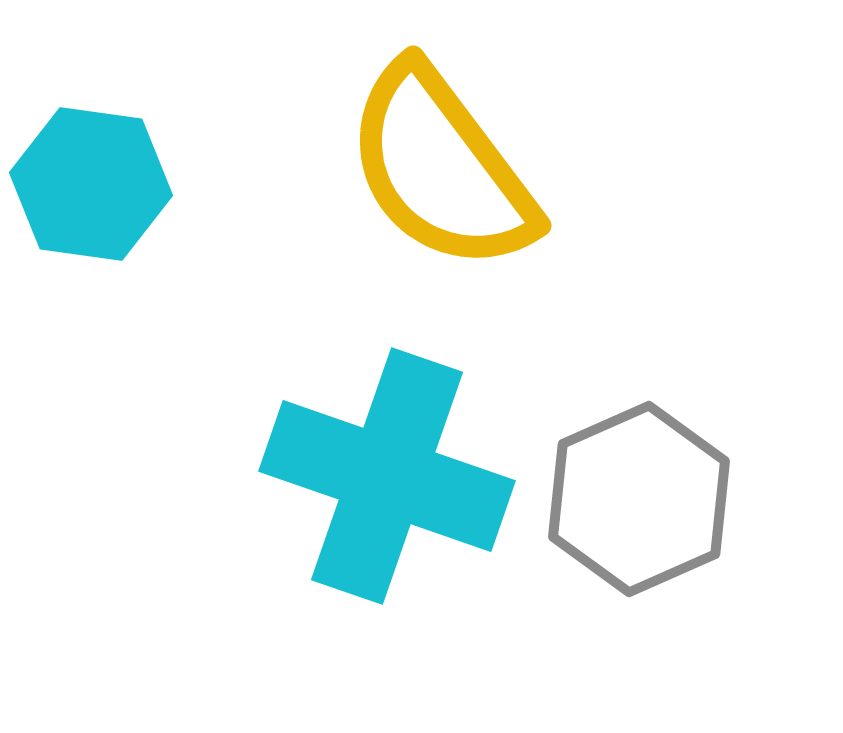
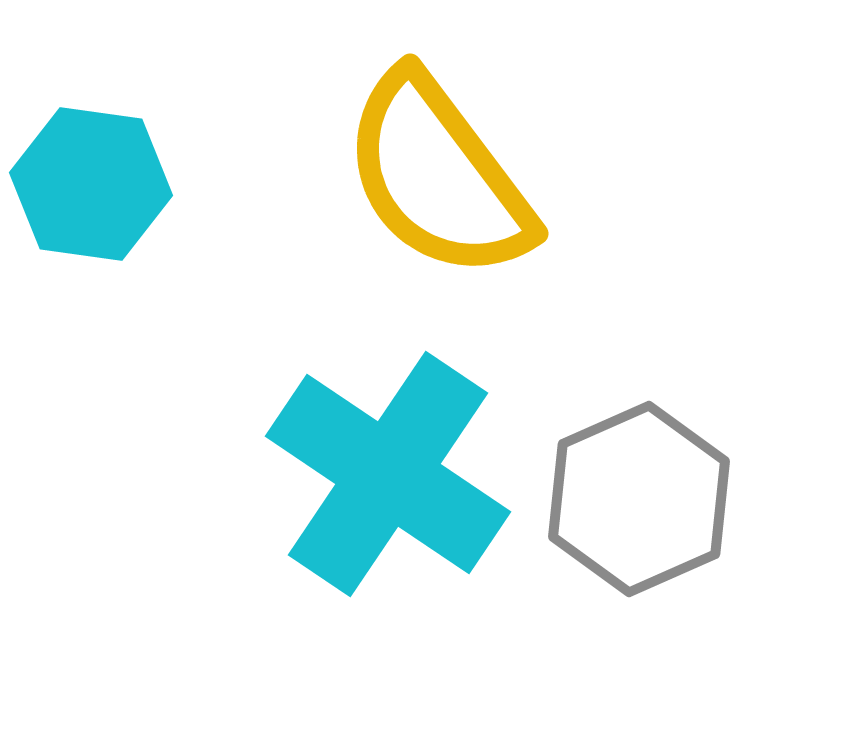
yellow semicircle: moved 3 px left, 8 px down
cyan cross: moved 1 px right, 2 px up; rotated 15 degrees clockwise
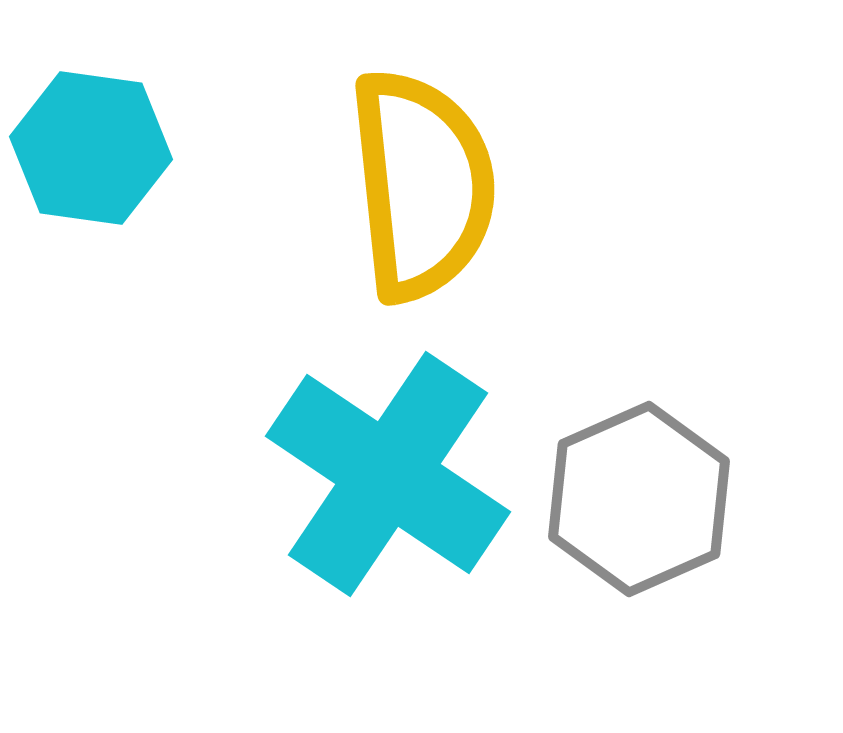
yellow semicircle: moved 16 px left, 9 px down; rotated 149 degrees counterclockwise
cyan hexagon: moved 36 px up
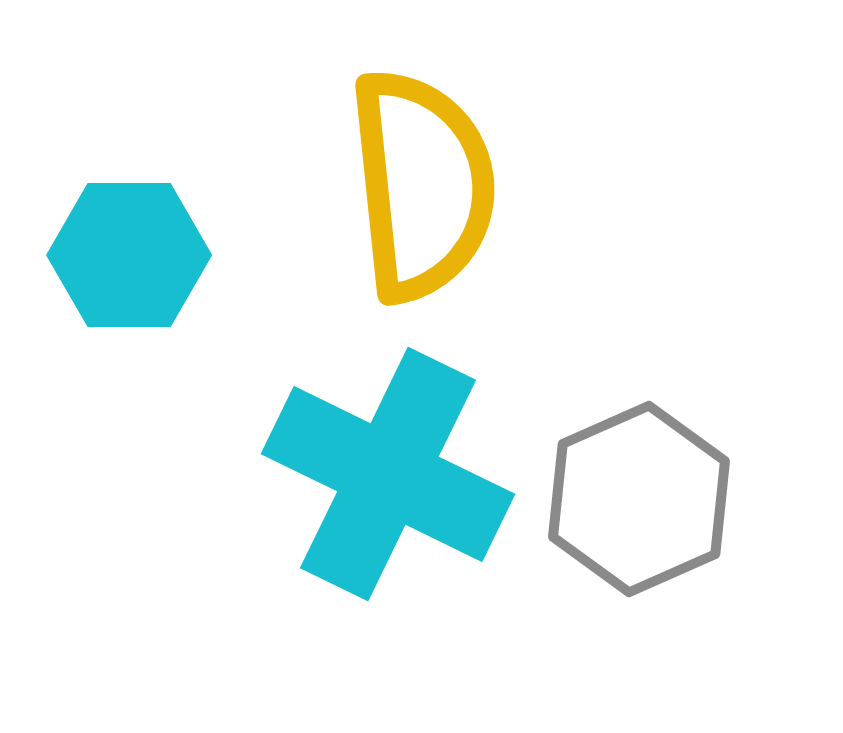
cyan hexagon: moved 38 px right, 107 px down; rotated 8 degrees counterclockwise
cyan cross: rotated 8 degrees counterclockwise
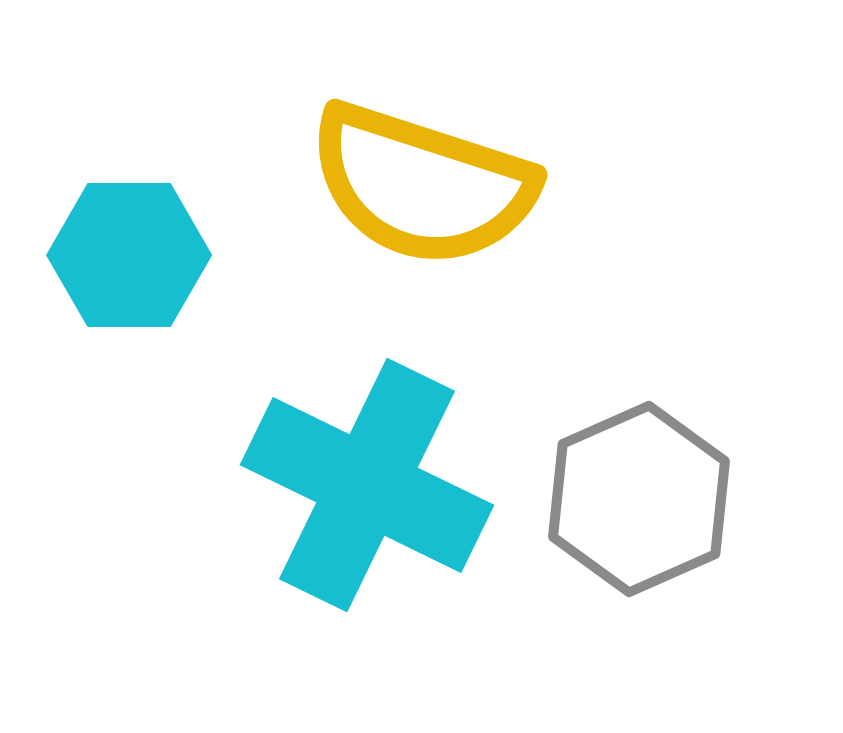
yellow semicircle: rotated 114 degrees clockwise
cyan cross: moved 21 px left, 11 px down
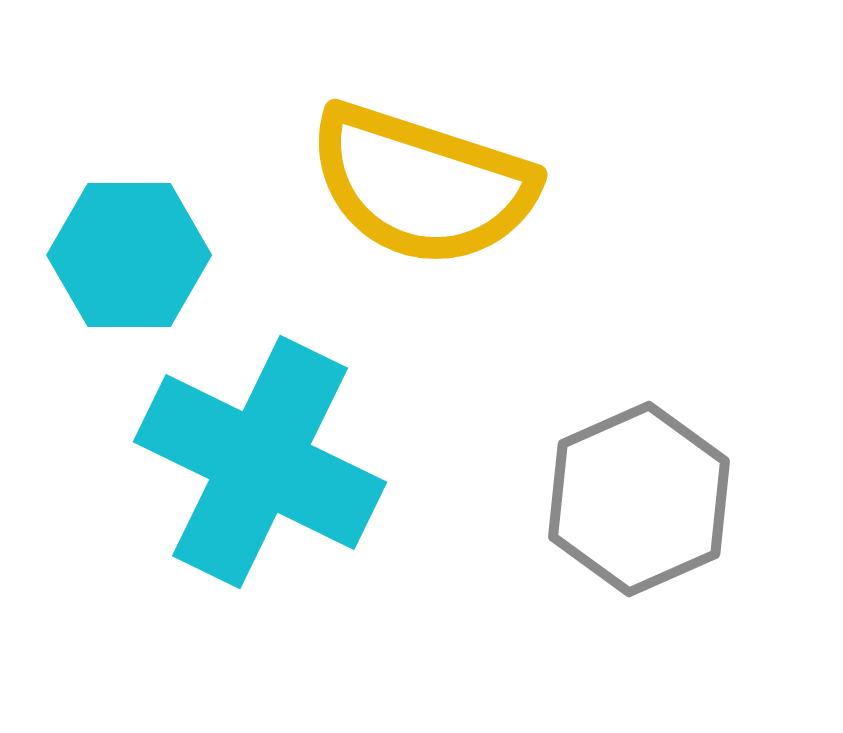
cyan cross: moved 107 px left, 23 px up
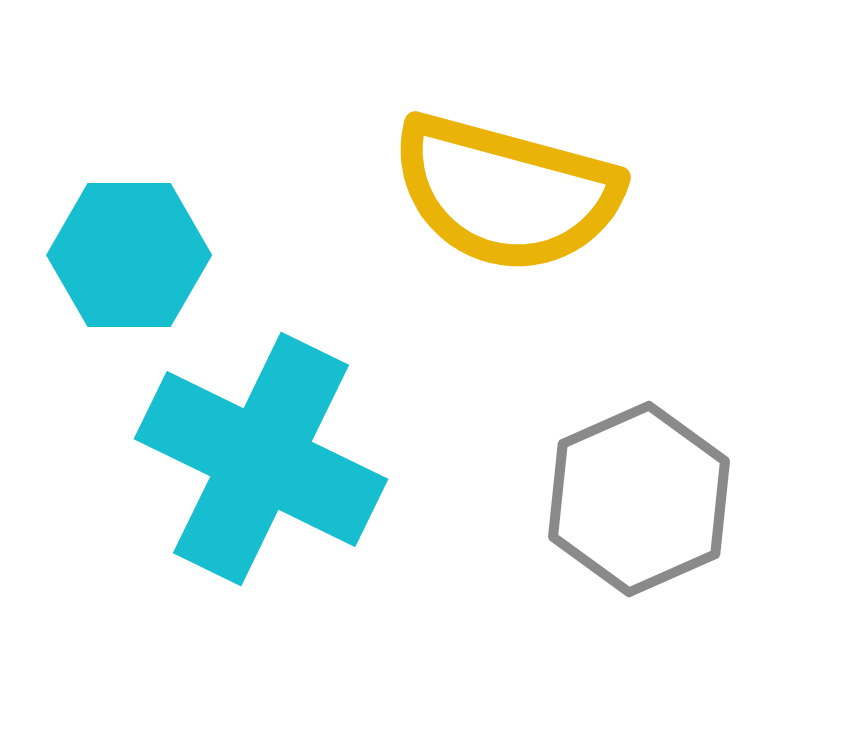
yellow semicircle: moved 84 px right, 8 px down; rotated 3 degrees counterclockwise
cyan cross: moved 1 px right, 3 px up
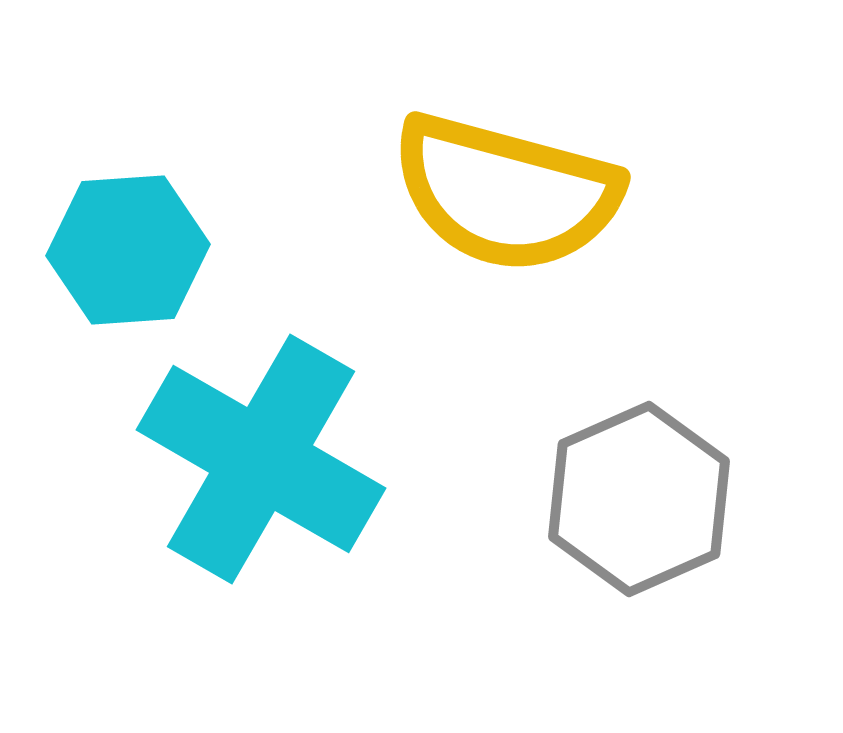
cyan hexagon: moved 1 px left, 5 px up; rotated 4 degrees counterclockwise
cyan cross: rotated 4 degrees clockwise
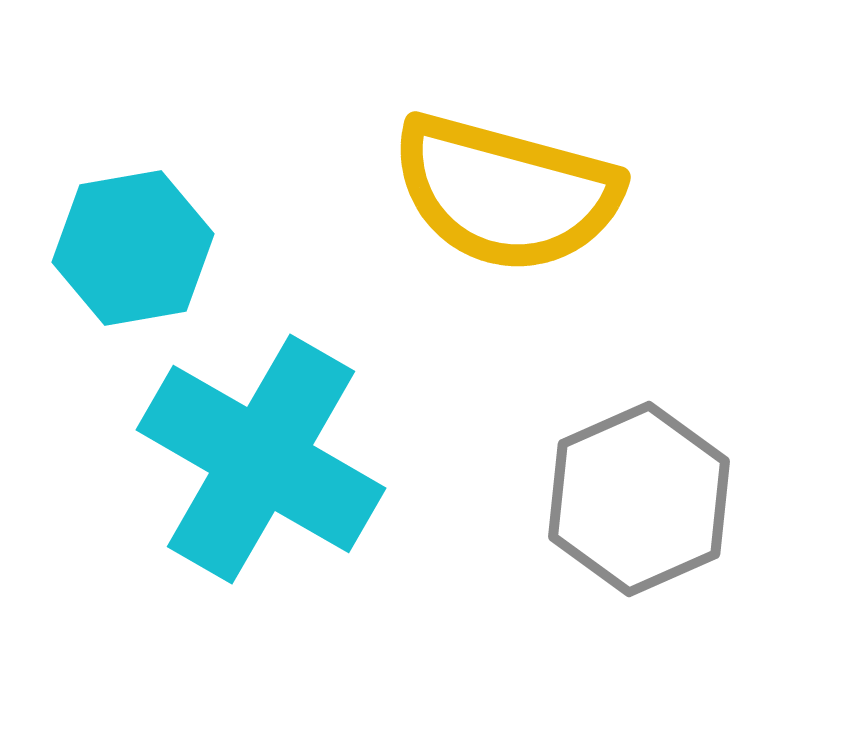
cyan hexagon: moved 5 px right, 2 px up; rotated 6 degrees counterclockwise
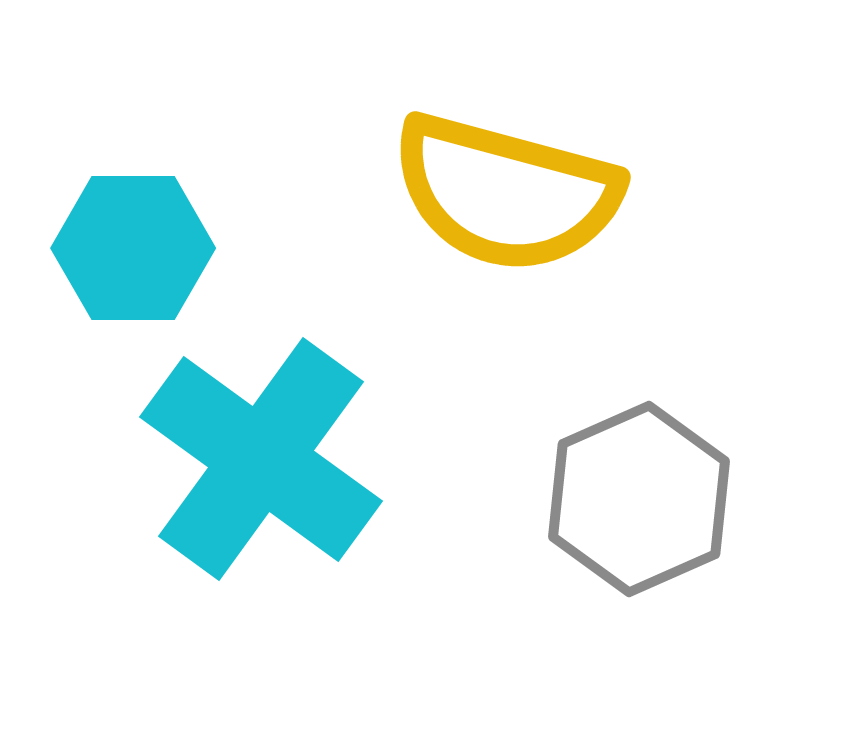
cyan hexagon: rotated 10 degrees clockwise
cyan cross: rotated 6 degrees clockwise
